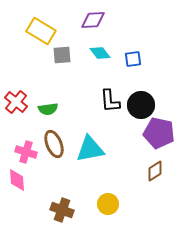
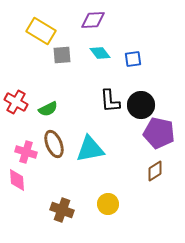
red cross: rotated 10 degrees counterclockwise
green semicircle: rotated 18 degrees counterclockwise
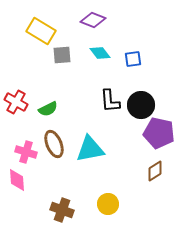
purple diamond: rotated 25 degrees clockwise
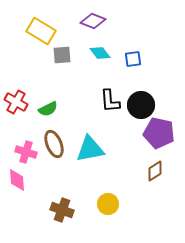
purple diamond: moved 1 px down
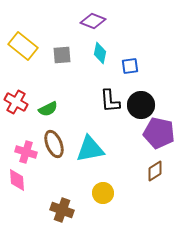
yellow rectangle: moved 18 px left, 15 px down; rotated 8 degrees clockwise
cyan diamond: rotated 50 degrees clockwise
blue square: moved 3 px left, 7 px down
yellow circle: moved 5 px left, 11 px up
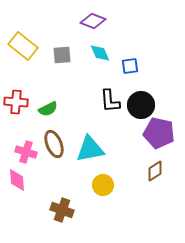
cyan diamond: rotated 35 degrees counterclockwise
red cross: rotated 25 degrees counterclockwise
yellow circle: moved 8 px up
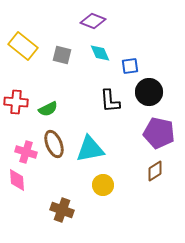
gray square: rotated 18 degrees clockwise
black circle: moved 8 px right, 13 px up
